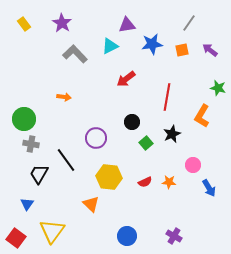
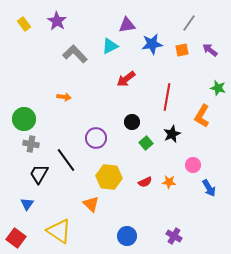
purple star: moved 5 px left, 2 px up
yellow triangle: moved 7 px right; rotated 32 degrees counterclockwise
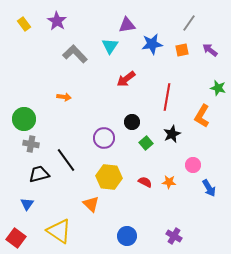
cyan triangle: rotated 30 degrees counterclockwise
purple circle: moved 8 px right
black trapezoid: rotated 45 degrees clockwise
red semicircle: rotated 128 degrees counterclockwise
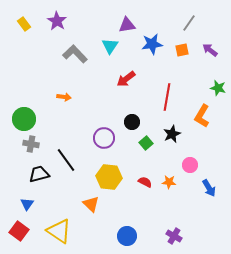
pink circle: moved 3 px left
red square: moved 3 px right, 7 px up
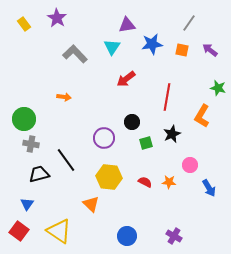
purple star: moved 3 px up
cyan triangle: moved 2 px right, 1 px down
orange square: rotated 24 degrees clockwise
green square: rotated 24 degrees clockwise
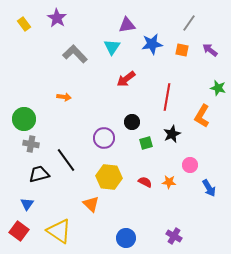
blue circle: moved 1 px left, 2 px down
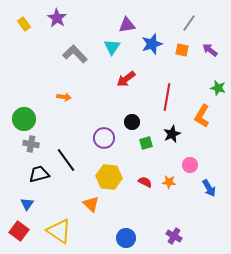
blue star: rotated 10 degrees counterclockwise
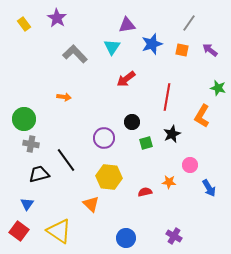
red semicircle: moved 10 px down; rotated 40 degrees counterclockwise
